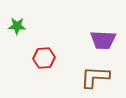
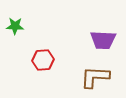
green star: moved 2 px left
red hexagon: moved 1 px left, 2 px down
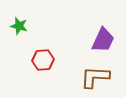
green star: moved 4 px right; rotated 12 degrees clockwise
purple trapezoid: rotated 68 degrees counterclockwise
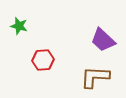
purple trapezoid: rotated 108 degrees clockwise
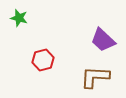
green star: moved 8 px up
red hexagon: rotated 10 degrees counterclockwise
